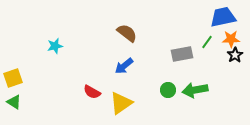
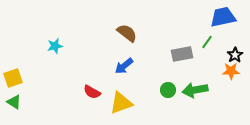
orange star: moved 32 px down
yellow triangle: rotated 15 degrees clockwise
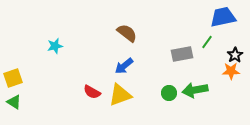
green circle: moved 1 px right, 3 px down
yellow triangle: moved 1 px left, 8 px up
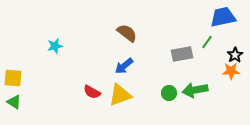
yellow square: rotated 24 degrees clockwise
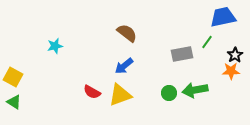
yellow square: moved 1 px up; rotated 24 degrees clockwise
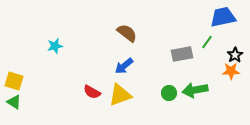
yellow square: moved 1 px right, 4 px down; rotated 12 degrees counterclockwise
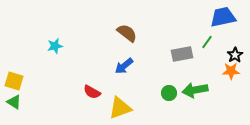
yellow triangle: moved 13 px down
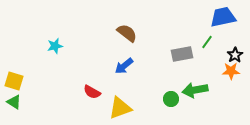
green circle: moved 2 px right, 6 px down
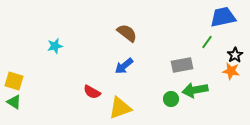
gray rectangle: moved 11 px down
orange star: rotated 12 degrees clockwise
